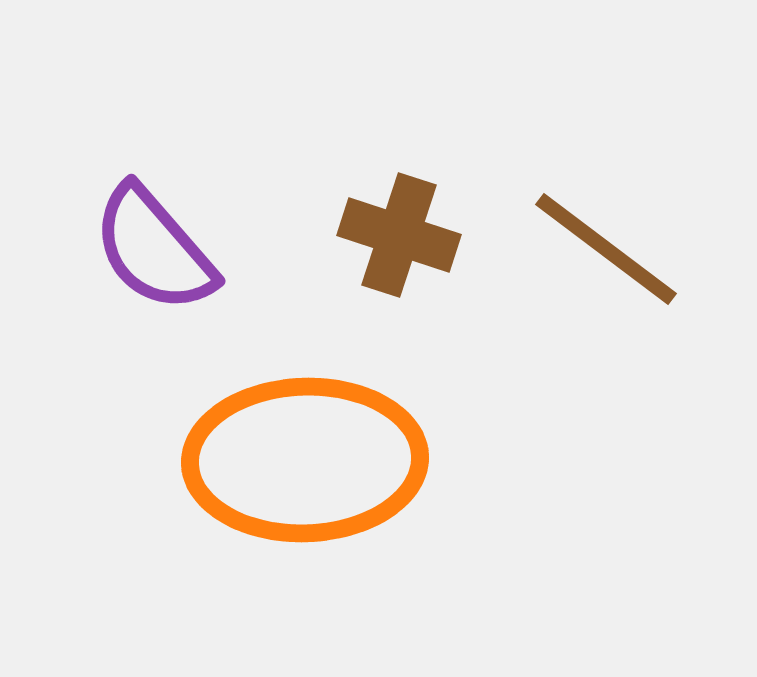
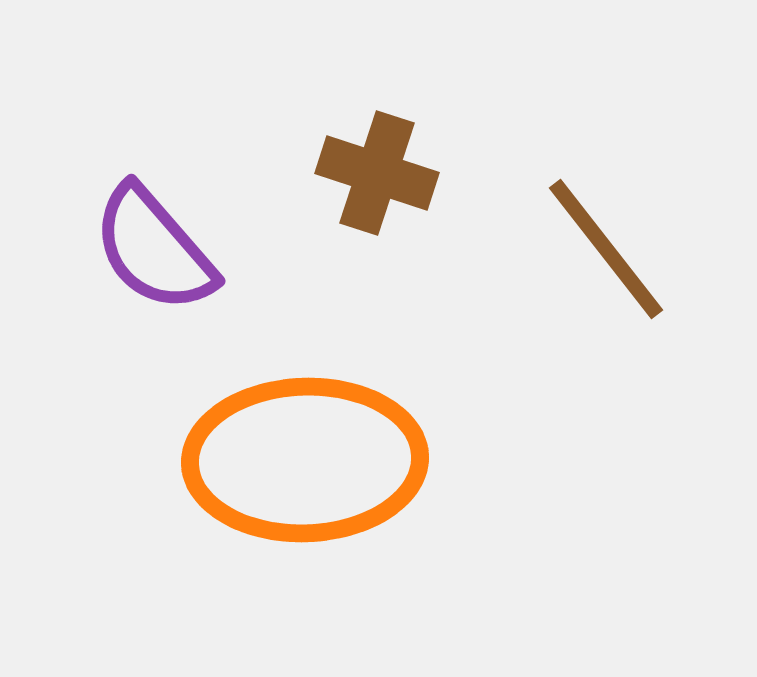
brown cross: moved 22 px left, 62 px up
brown line: rotated 15 degrees clockwise
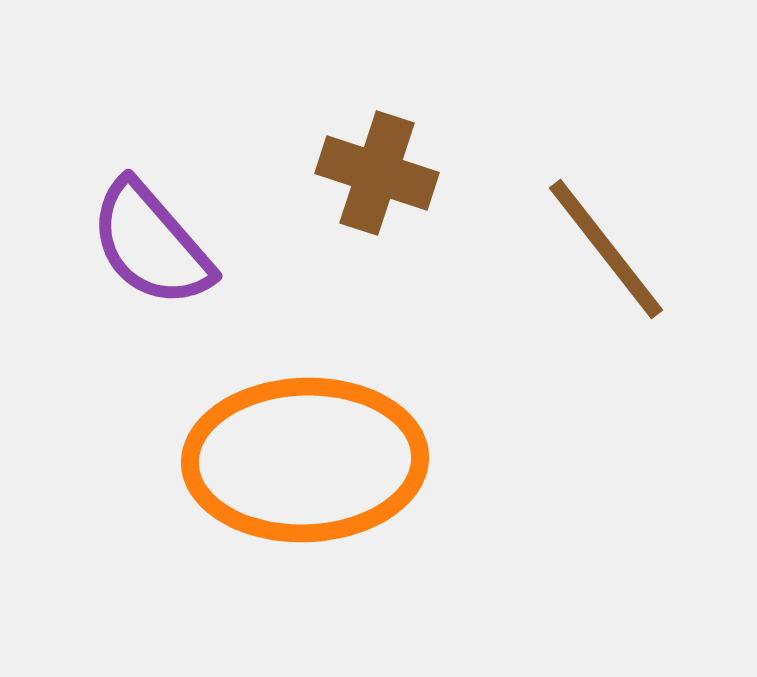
purple semicircle: moved 3 px left, 5 px up
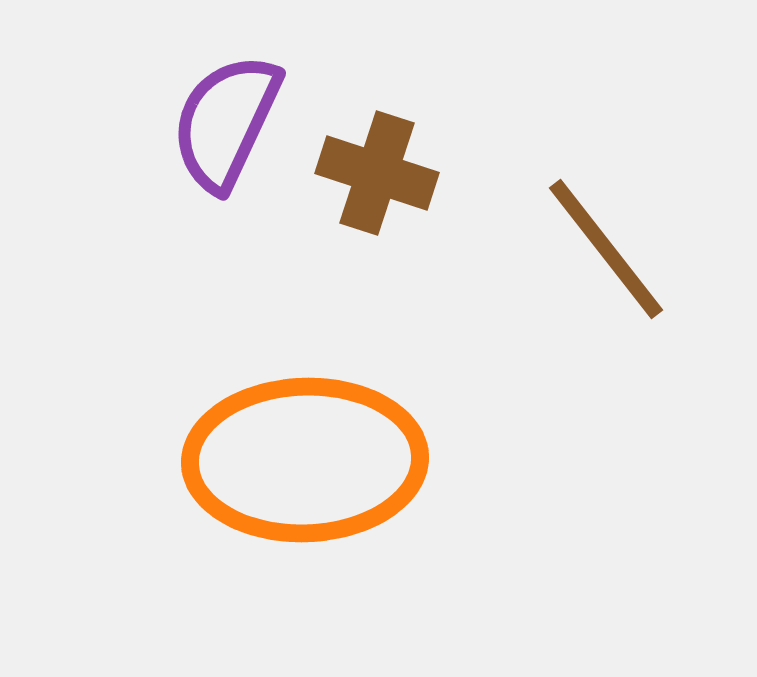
purple semicircle: moved 75 px right, 122 px up; rotated 66 degrees clockwise
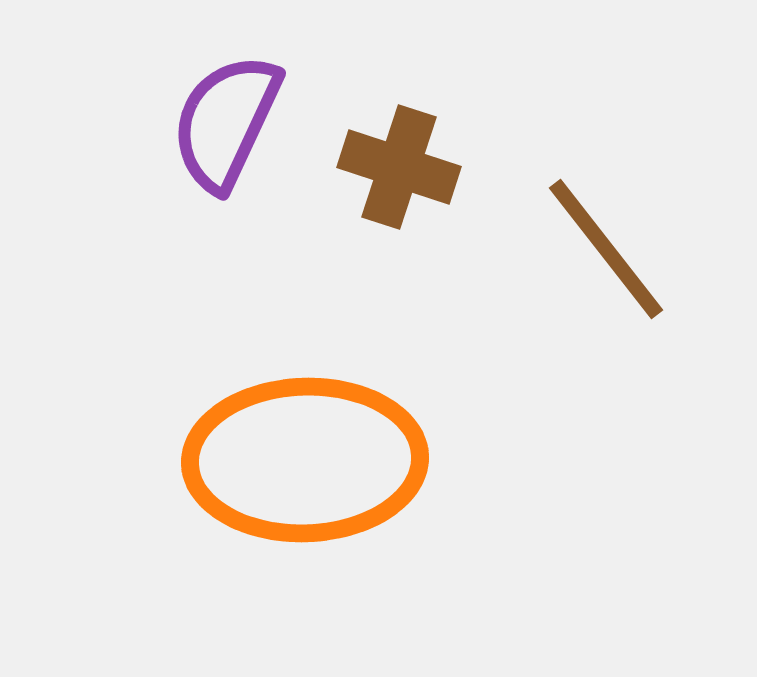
brown cross: moved 22 px right, 6 px up
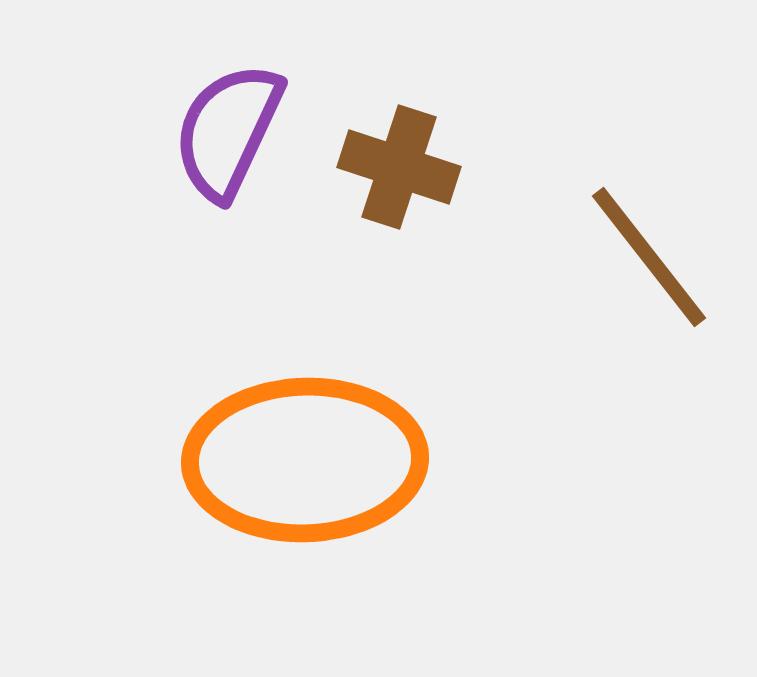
purple semicircle: moved 2 px right, 9 px down
brown line: moved 43 px right, 8 px down
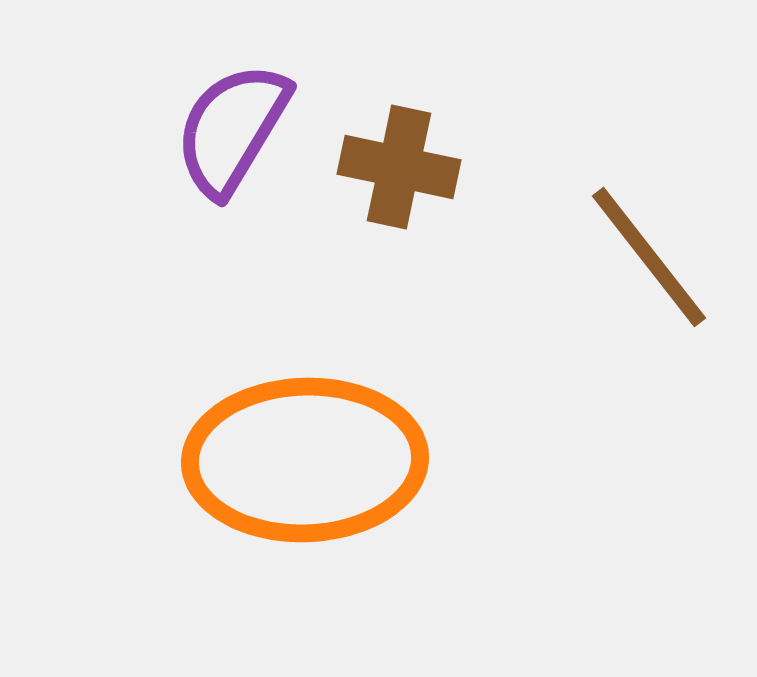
purple semicircle: moved 4 px right, 2 px up; rotated 6 degrees clockwise
brown cross: rotated 6 degrees counterclockwise
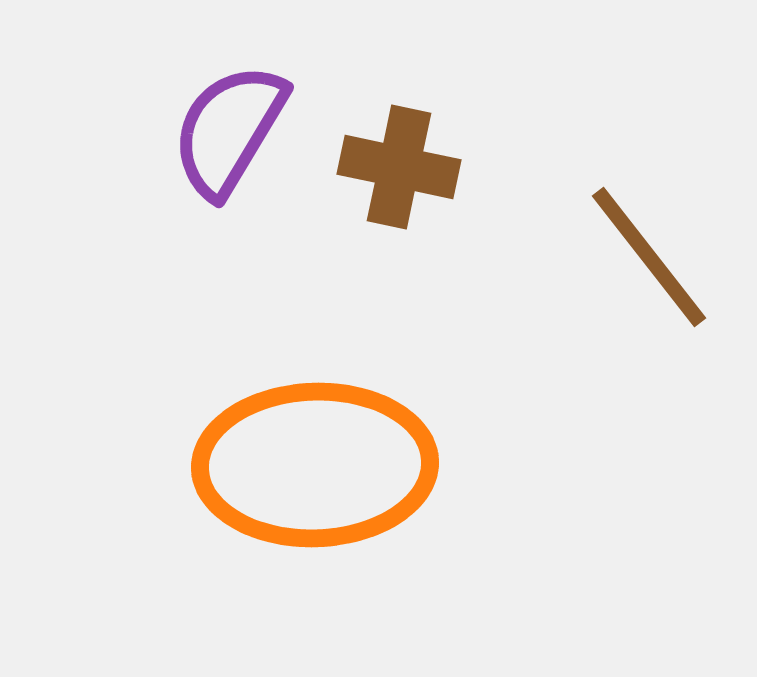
purple semicircle: moved 3 px left, 1 px down
orange ellipse: moved 10 px right, 5 px down
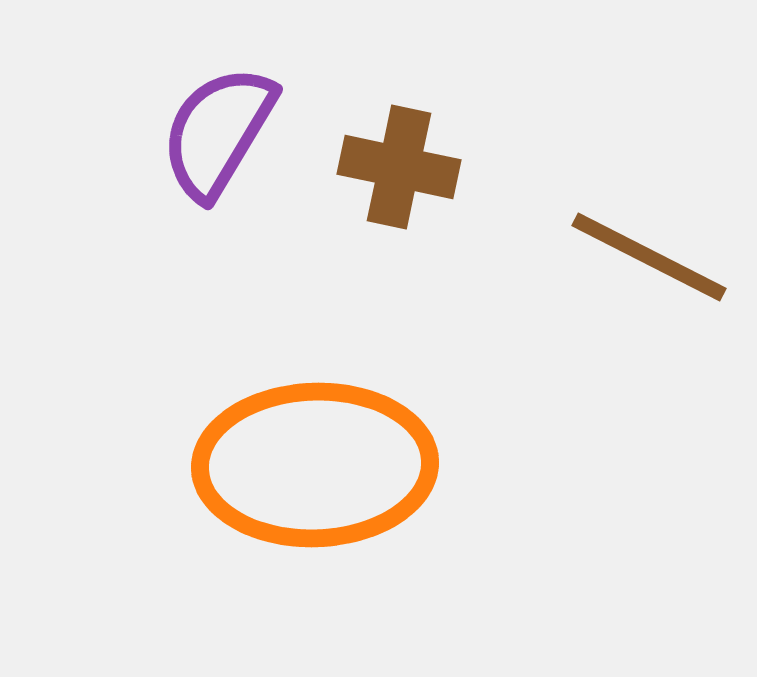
purple semicircle: moved 11 px left, 2 px down
brown line: rotated 25 degrees counterclockwise
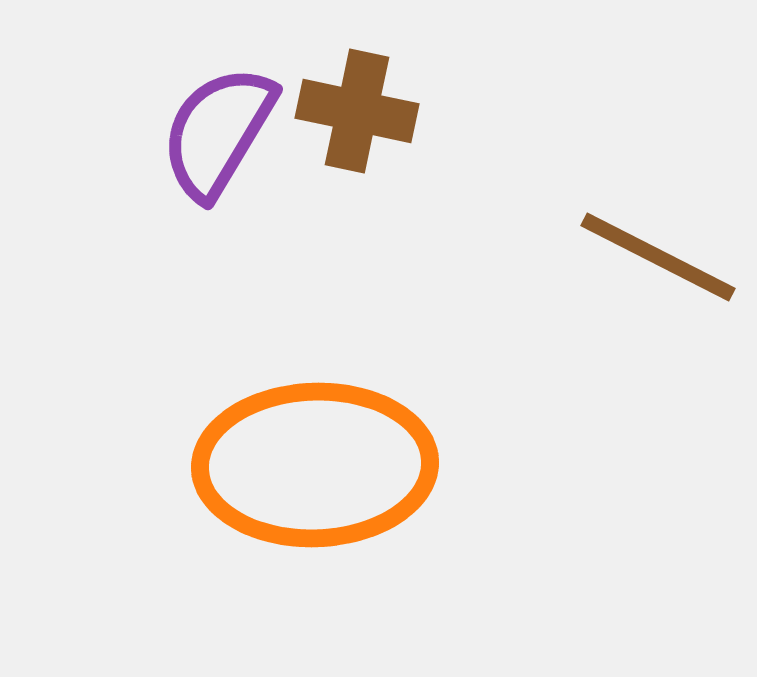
brown cross: moved 42 px left, 56 px up
brown line: moved 9 px right
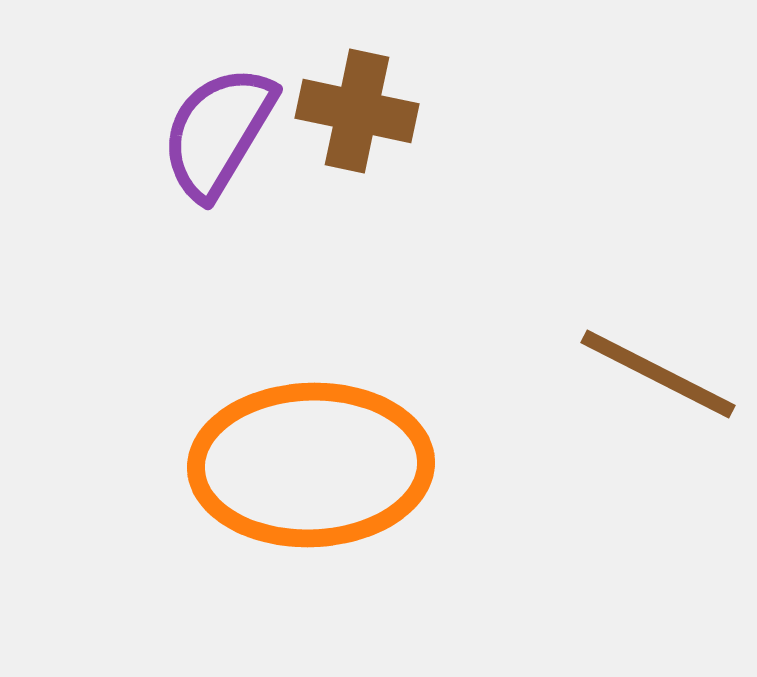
brown line: moved 117 px down
orange ellipse: moved 4 px left
